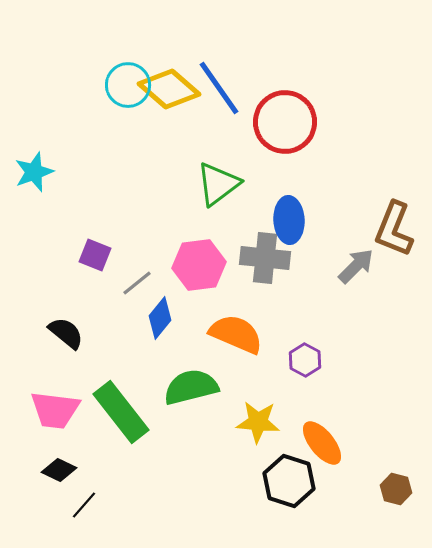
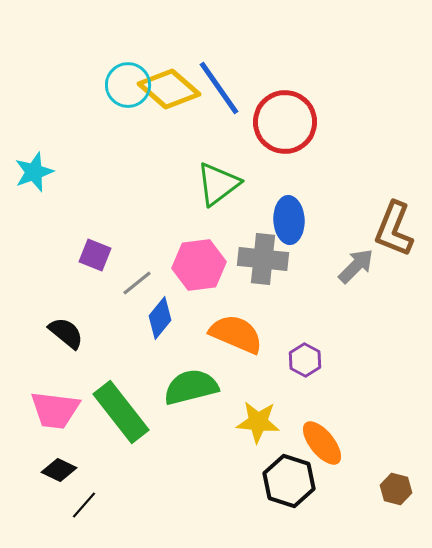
gray cross: moved 2 px left, 1 px down
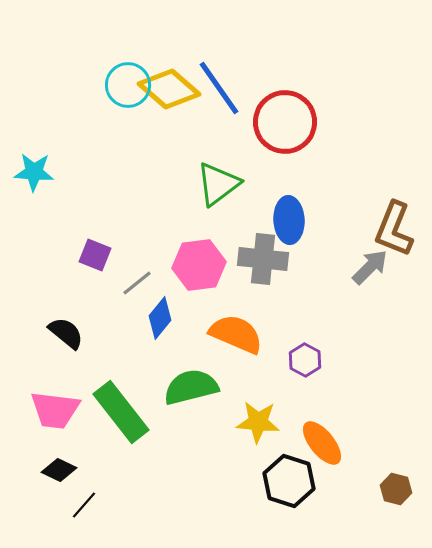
cyan star: rotated 24 degrees clockwise
gray arrow: moved 14 px right, 1 px down
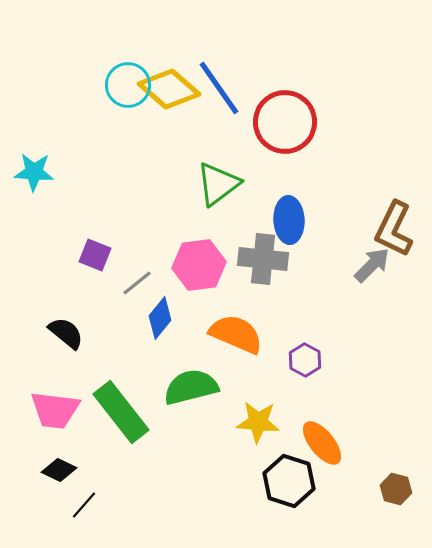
brown L-shape: rotated 4 degrees clockwise
gray arrow: moved 2 px right, 2 px up
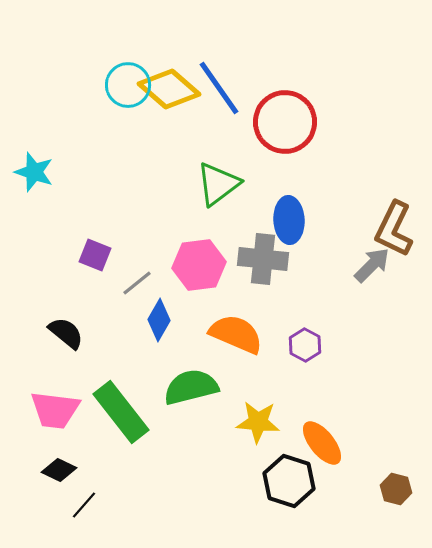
cyan star: rotated 15 degrees clockwise
blue diamond: moved 1 px left, 2 px down; rotated 9 degrees counterclockwise
purple hexagon: moved 15 px up
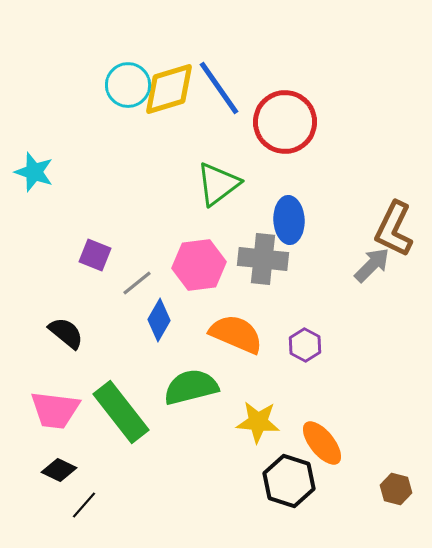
yellow diamond: rotated 58 degrees counterclockwise
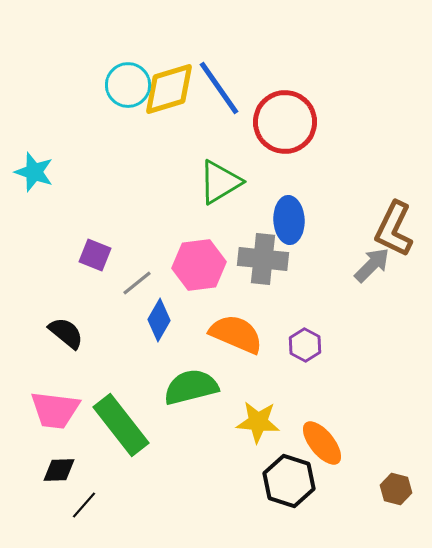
green triangle: moved 2 px right, 2 px up; rotated 6 degrees clockwise
green rectangle: moved 13 px down
black diamond: rotated 28 degrees counterclockwise
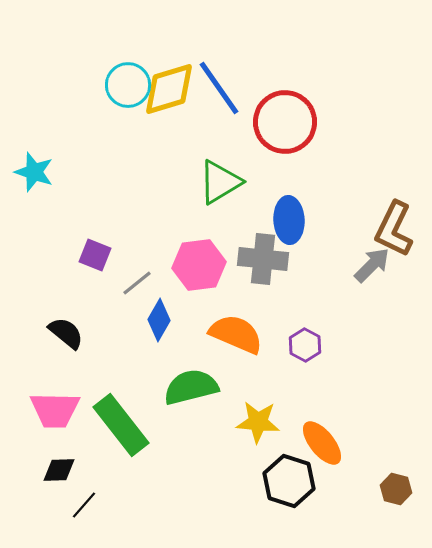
pink trapezoid: rotated 6 degrees counterclockwise
